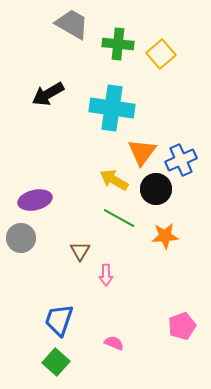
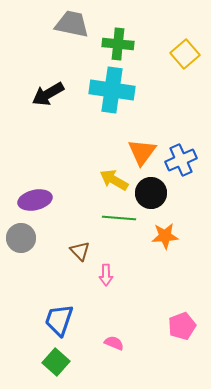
gray trapezoid: rotated 18 degrees counterclockwise
yellow square: moved 24 px right
cyan cross: moved 18 px up
black circle: moved 5 px left, 4 px down
green line: rotated 24 degrees counterclockwise
brown triangle: rotated 15 degrees counterclockwise
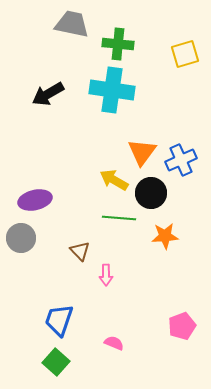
yellow square: rotated 24 degrees clockwise
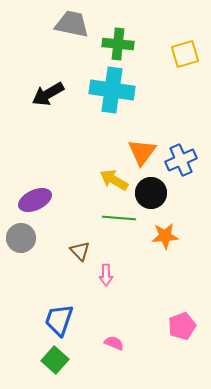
purple ellipse: rotated 12 degrees counterclockwise
green square: moved 1 px left, 2 px up
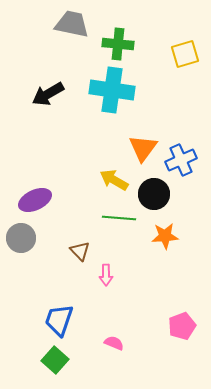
orange triangle: moved 1 px right, 4 px up
black circle: moved 3 px right, 1 px down
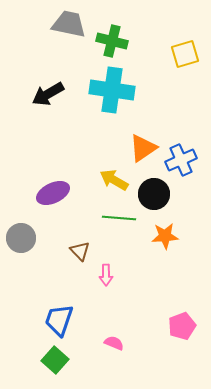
gray trapezoid: moved 3 px left
green cross: moved 6 px left, 3 px up; rotated 8 degrees clockwise
orange triangle: rotated 20 degrees clockwise
purple ellipse: moved 18 px right, 7 px up
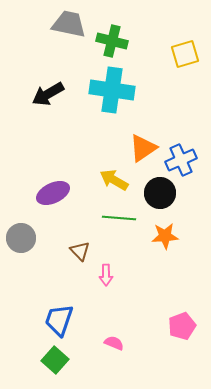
black circle: moved 6 px right, 1 px up
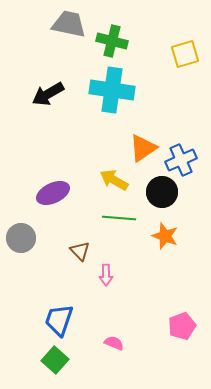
black circle: moved 2 px right, 1 px up
orange star: rotated 24 degrees clockwise
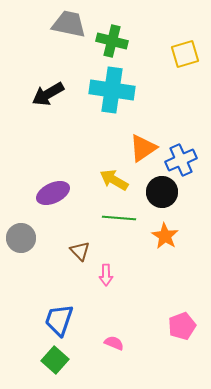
orange star: rotated 12 degrees clockwise
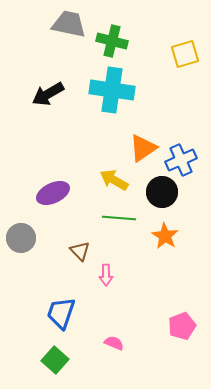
blue trapezoid: moved 2 px right, 7 px up
